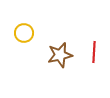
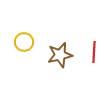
yellow circle: moved 9 px down
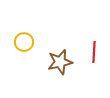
brown star: moved 7 px down
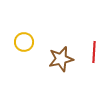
brown star: moved 1 px right, 3 px up
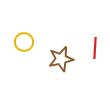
red line: moved 1 px right, 4 px up
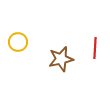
yellow circle: moved 6 px left
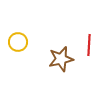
red line: moved 6 px left, 3 px up
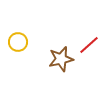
red line: rotated 45 degrees clockwise
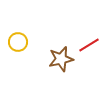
red line: rotated 10 degrees clockwise
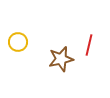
red line: rotated 45 degrees counterclockwise
